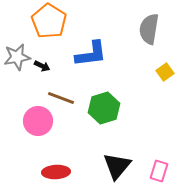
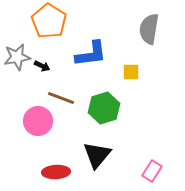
yellow square: moved 34 px left; rotated 36 degrees clockwise
black triangle: moved 20 px left, 11 px up
pink rectangle: moved 7 px left; rotated 15 degrees clockwise
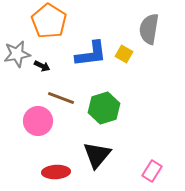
gray star: moved 3 px up
yellow square: moved 7 px left, 18 px up; rotated 30 degrees clockwise
